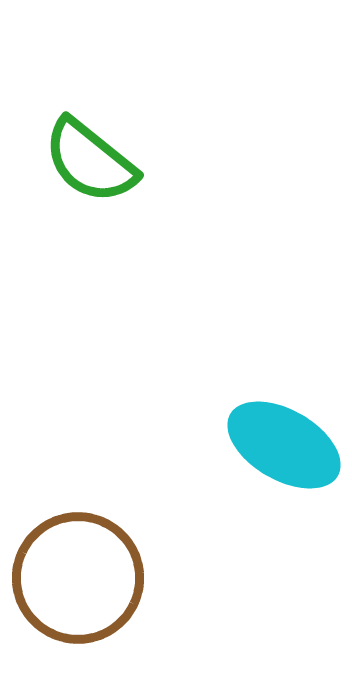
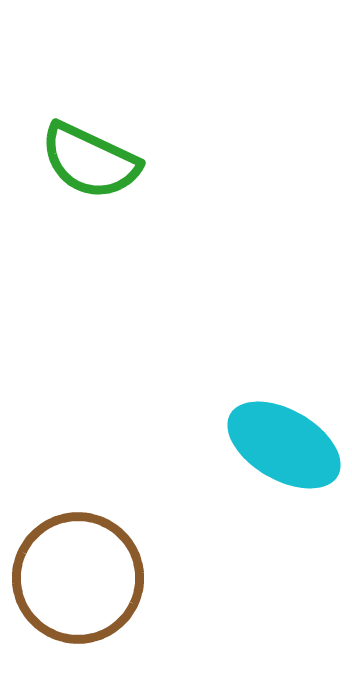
green semicircle: rotated 14 degrees counterclockwise
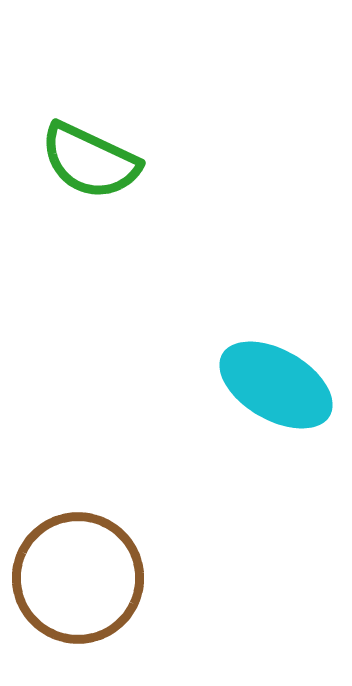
cyan ellipse: moved 8 px left, 60 px up
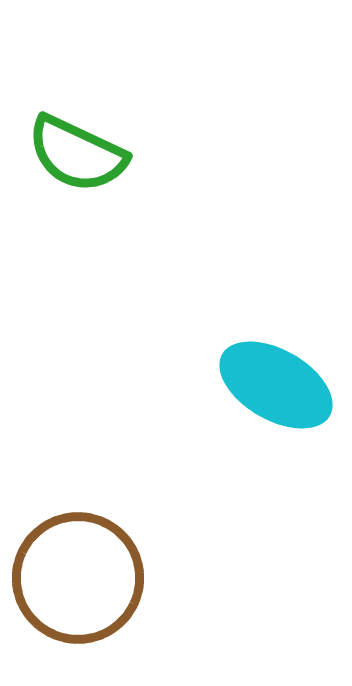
green semicircle: moved 13 px left, 7 px up
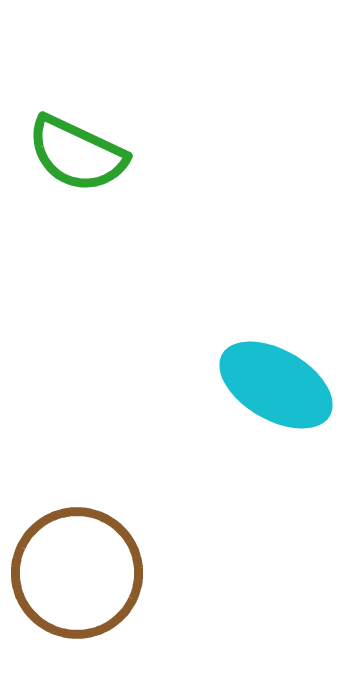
brown circle: moved 1 px left, 5 px up
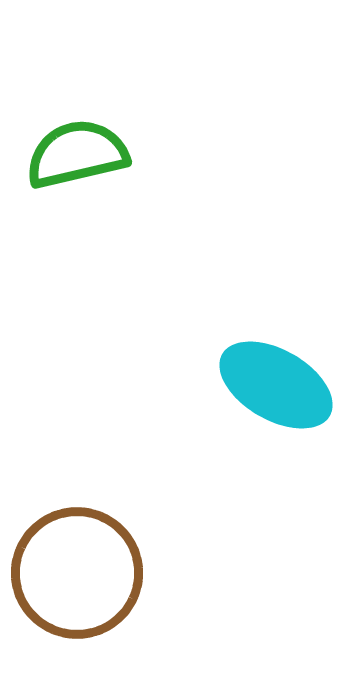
green semicircle: rotated 142 degrees clockwise
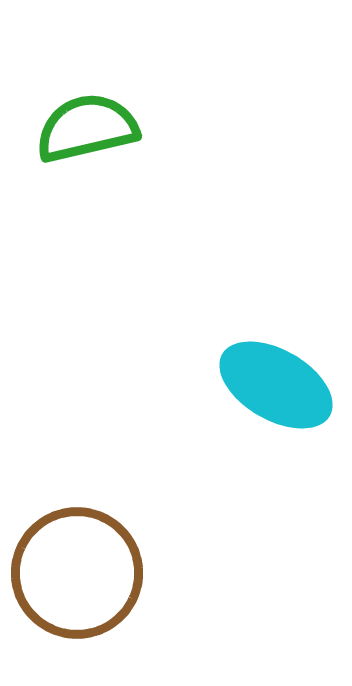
green semicircle: moved 10 px right, 26 px up
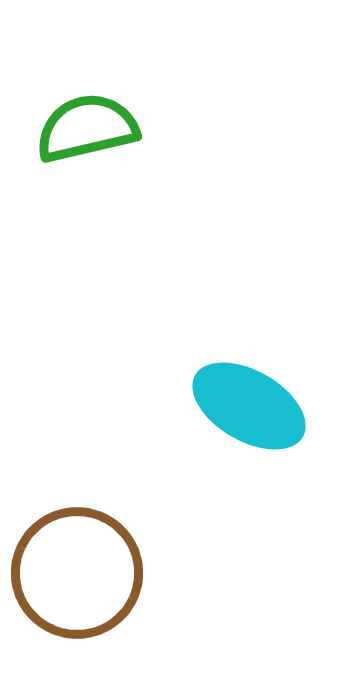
cyan ellipse: moved 27 px left, 21 px down
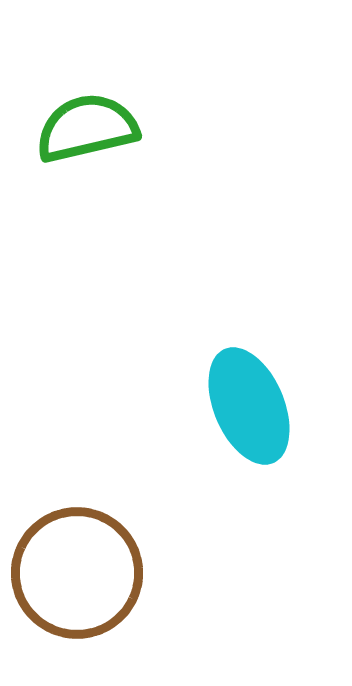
cyan ellipse: rotated 37 degrees clockwise
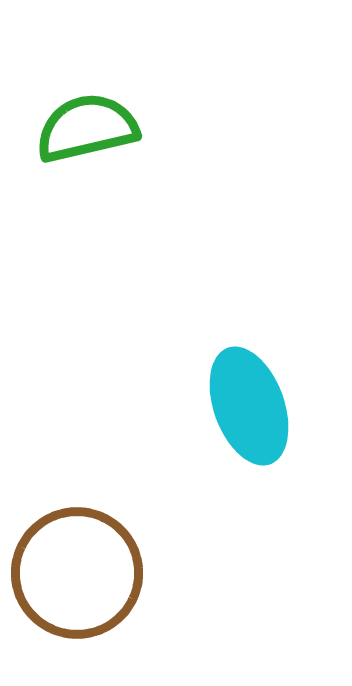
cyan ellipse: rotated 3 degrees clockwise
